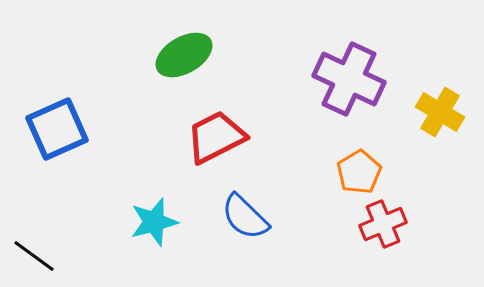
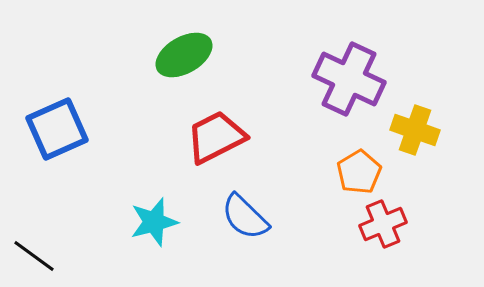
yellow cross: moved 25 px left, 18 px down; rotated 12 degrees counterclockwise
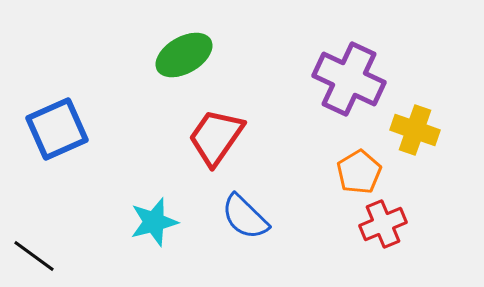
red trapezoid: rotated 28 degrees counterclockwise
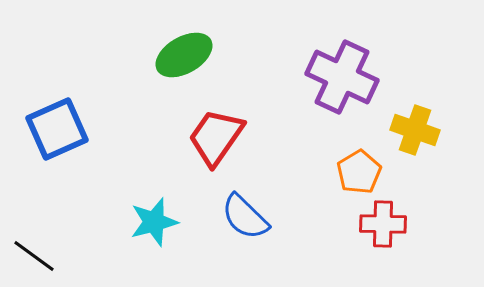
purple cross: moved 7 px left, 2 px up
red cross: rotated 24 degrees clockwise
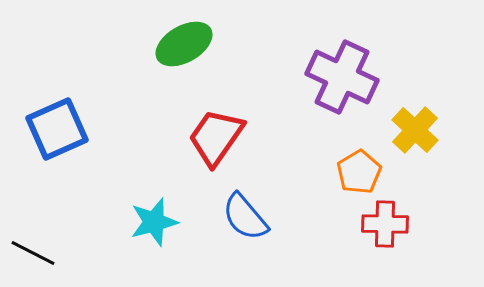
green ellipse: moved 11 px up
yellow cross: rotated 24 degrees clockwise
blue semicircle: rotated 6 degrees clockwise
red cross: moved 2 px right
black line: moved 1 px left, 3 px up; rotated 9 degrees counterclockwise
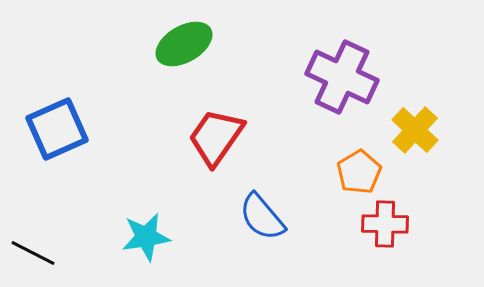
blue semicircle: moved 17 px right
cyan star: moved 8 px left, 15 px down; rotated 6 degrees clockwise
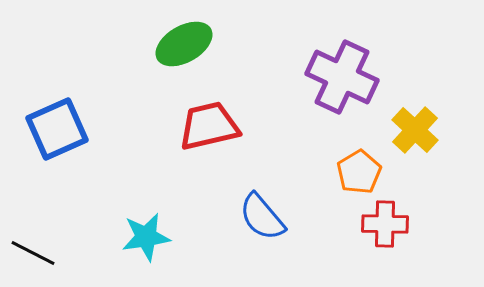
red trapezoid: moved 7 px left, 11 px up; rotated 42 degrees clockwise
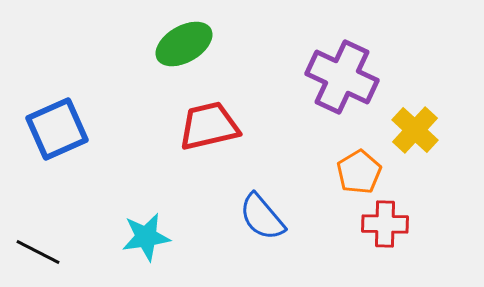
black line: moved 5 px right, 1 px up
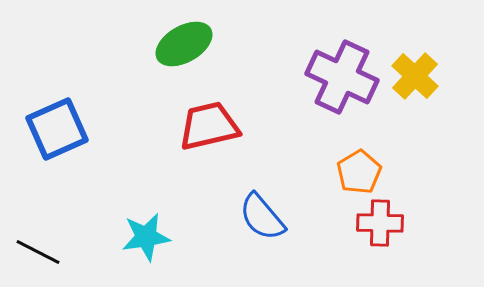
yellow cross: moved 54 px up
red cross: moved 5 px left, 1 px up
